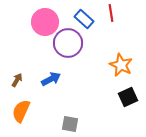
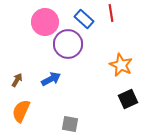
purple circle: moved 1 px down
black square: moved 2 px down
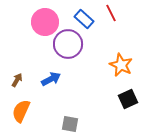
red line: rotated 18 degrees counterclockwise
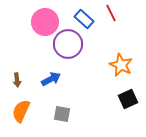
brown arrow: rotated 144 degrees clockwise
gray square: moved 8 px left, 10 px up
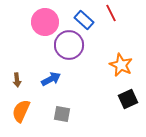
blue rectangle: moved 1 px down
purple circle: moved 1 px right, 1 px down
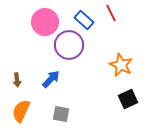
blue arrow: rotated 18 degrees counterclockwise
gray square: moved 1 px left
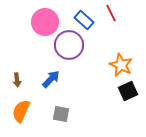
black square: moved 8 px up
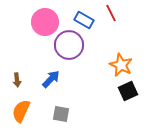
blue rectangle: rotated 12 degrees counterclockwise
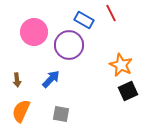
pink circle: moved 11 px left, 10 px down
